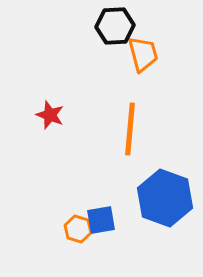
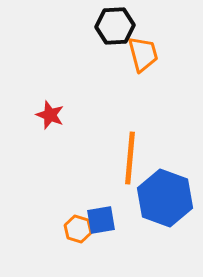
orange line: moved 29 px down
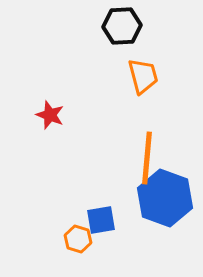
black hexagon: moved 7 px right
orange trapezoid: moved 22 px down
orange line: moved 17 px right
orange hexagon: moved 10 px down
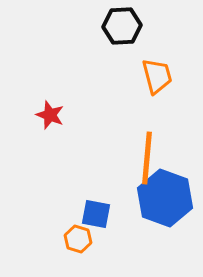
orange trapezoid: moved 14 px right
blue square: moved 5 px left, 6 px up; rotated 20 degrees clockwise
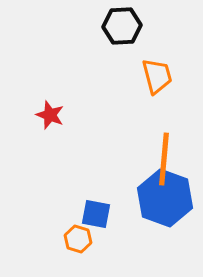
orange line: moved 17 px right, 1 px down
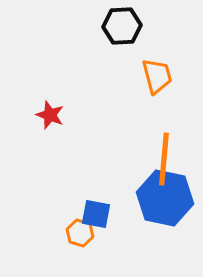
blue hexagon: rotated 8 degrees counterclockwise
orange hexagon: moved 2 px right, 6 px up
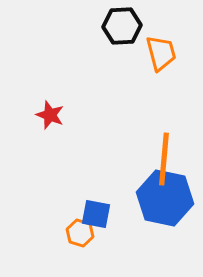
orange trapezoid: moved 4 px right, 23 px up
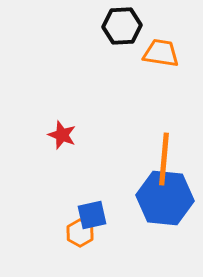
orange trapezoid: rotated 66 degrees counterclockwise
red star: moved 12 px right, 20 px down
blue hexagon: rotated 6 degrees counterclockwise
blue square: moved 4 px left, 1 px down; rotated 24 degrees counterclockwise
orange hexagon: rotated 12 degrees clockwise
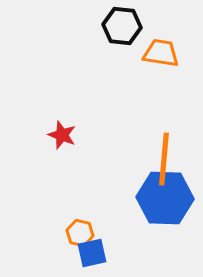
black hexagon: rotated 9 degrees clockwise
blue hexagon: rotated 4 degrees counterclockwise
blue square: moved 38 px down
orange hexagon: rotated 16 degrees counterclockwise
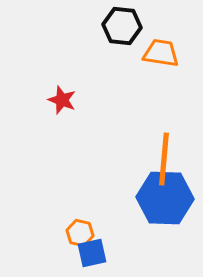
red star: moved 35 px up
